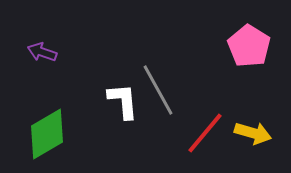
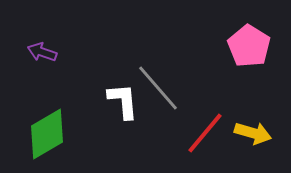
gray line: moved 2 px up; rotated 12 degrees counterclockwise
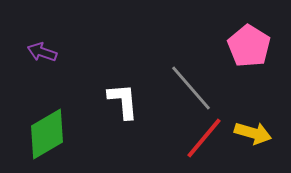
gray line: moved 33 px right
red line: moved 1 px left, 5 px down
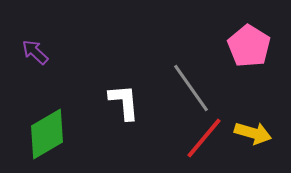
purple arrow: moved 7 px left; rotated 24 degrees clockwise
gray line: rotated 6 degrees clockwise
white L-shape: moved 1 px right, 1 px down
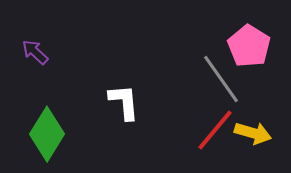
gray line: moved 30 px right, 9 px up
green diamond: rotated 28 degrees counterclockwise
red line: moved 11 px right, 8 px up
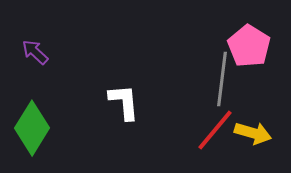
gray line: moved 1 px right; rotated 42 degrees clockwise
green diamond: moved 15 px left, 6 px up
